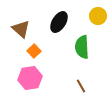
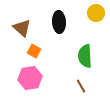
yellow circle: moved 2 px left, 3 px up
black ellipse: rotated 35 degrees counterclockwise
brown triangle: moved 1 px right, 1 px up
green semicircle: moved 3 px right, 9 px down
orange square: rotated 16 degrees counterclockwise
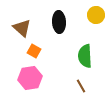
yellow circle: moved 2 px down
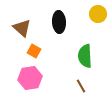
yellow circle: moved 2 px right, 1 px up
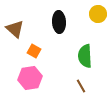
brown triangle: moved 7 px left, 1 px down
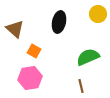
black ellipse: rotated 15 degrees clockwise
green semicircle: moved 3 px right, 1 px down; rotated 70 degrees clockwise
brown line: rotated 16 degrees clockwise
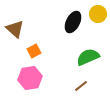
black ellipse: moved 14 px right; rotated 15 degrees clockwise
orange square: rotated 32 degrees clockwise
brown line: rotated 64 degrees clockwise
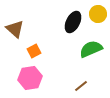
green semicircle: moved 3 px right, 8 px up
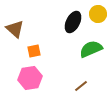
orange square: rotated 16 degrees clockwise
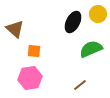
orange square: rotated 16 degrees clockwise
brown line: moved 1 px left, 1 px up
